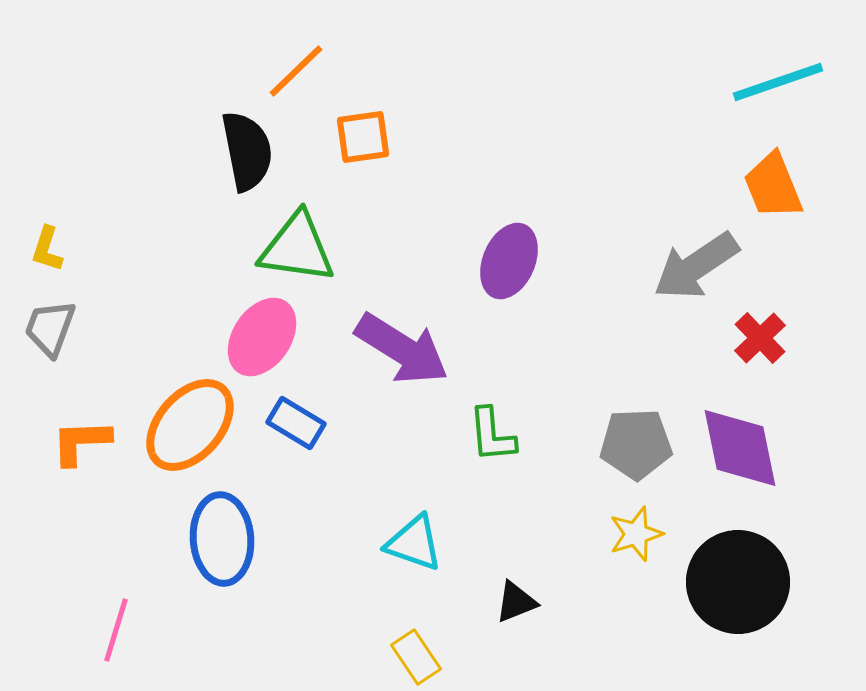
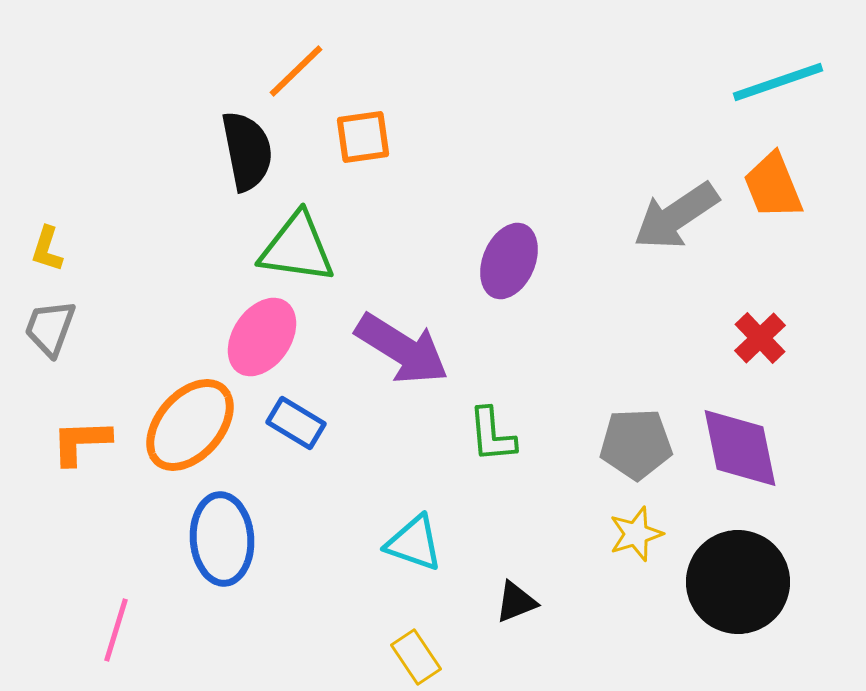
gray arrow: moved 20 px left, 50 px up
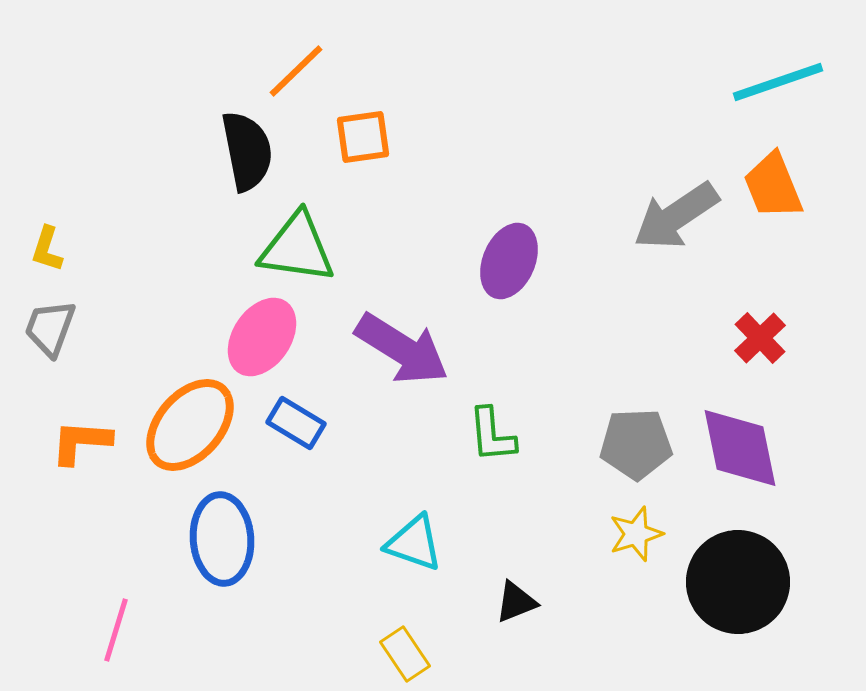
orange L-shape: rotated 6 degrees clockwise
yellow rectangle: moved 11 px left, 3 px up
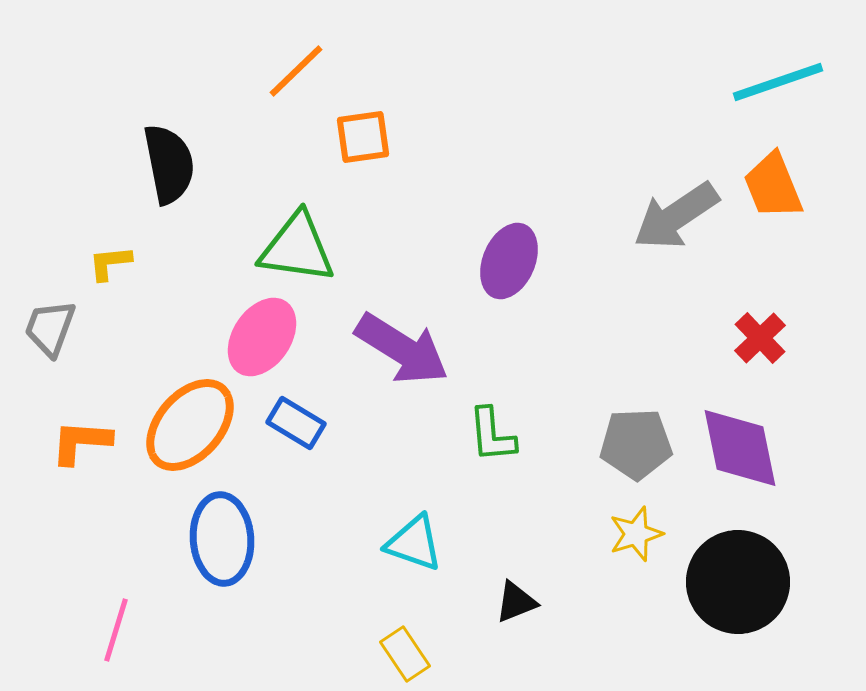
black semicircle: moved 78 px left, 13 px down
yellow L-shape: moved 63 px right, 14 px down; rotated 66 degrees clockwise
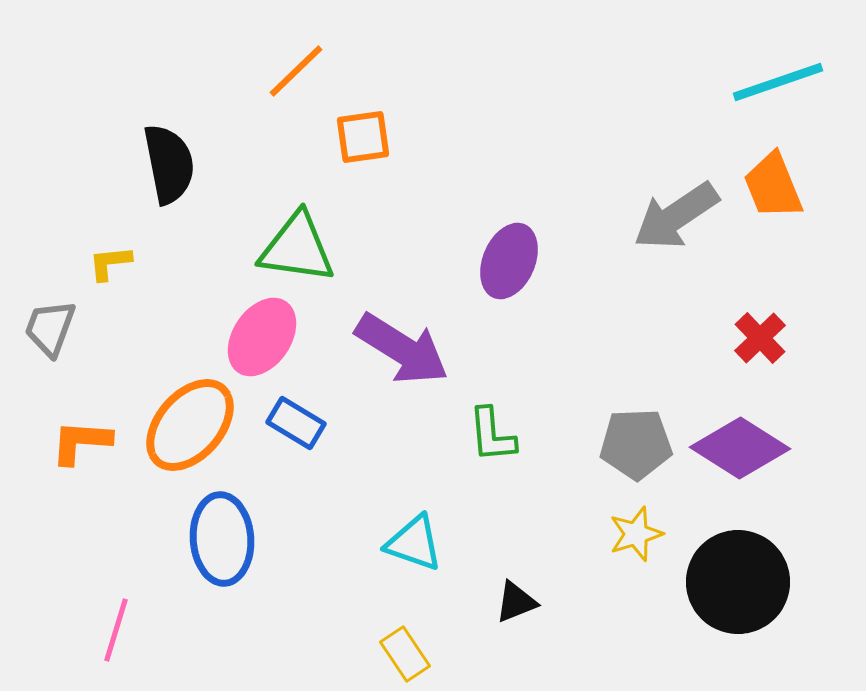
purple diamond: rotated 46 degrees counterclockwise
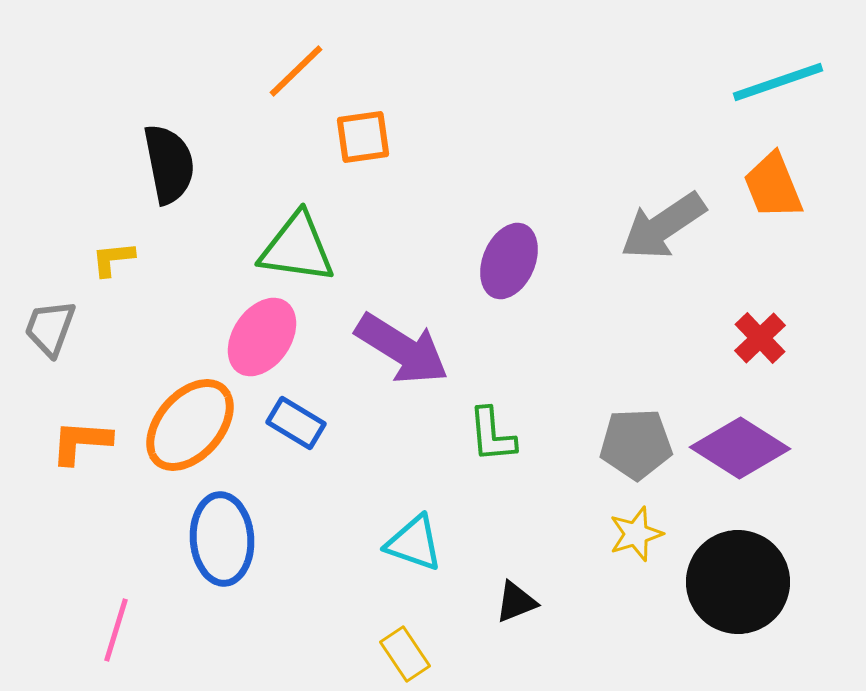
gray arrow: moved 13 px left, 10 px down
yellow L-shape: moved 3 px right, 4 px up
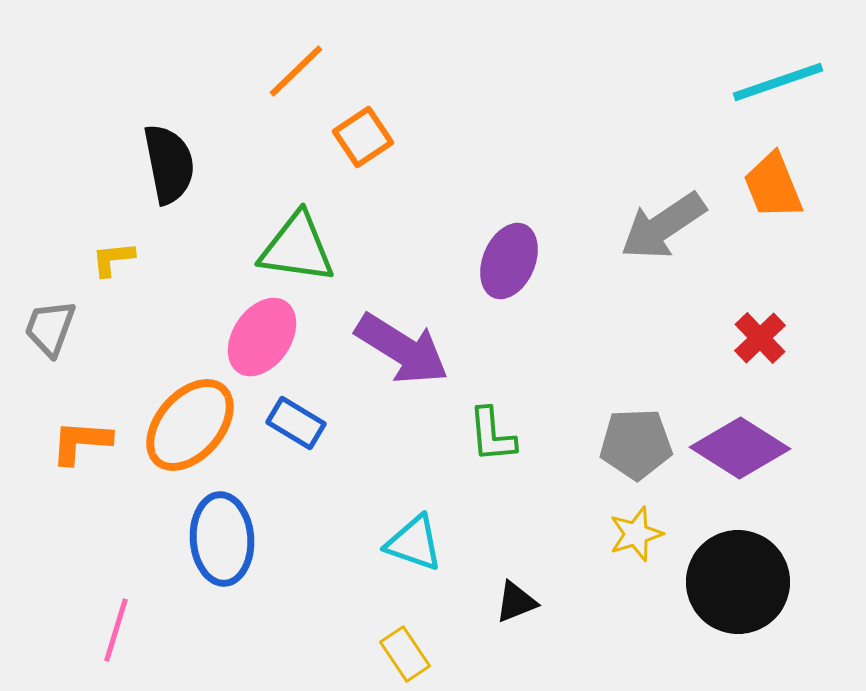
orange square: rotated 26 degrees counterclockwise
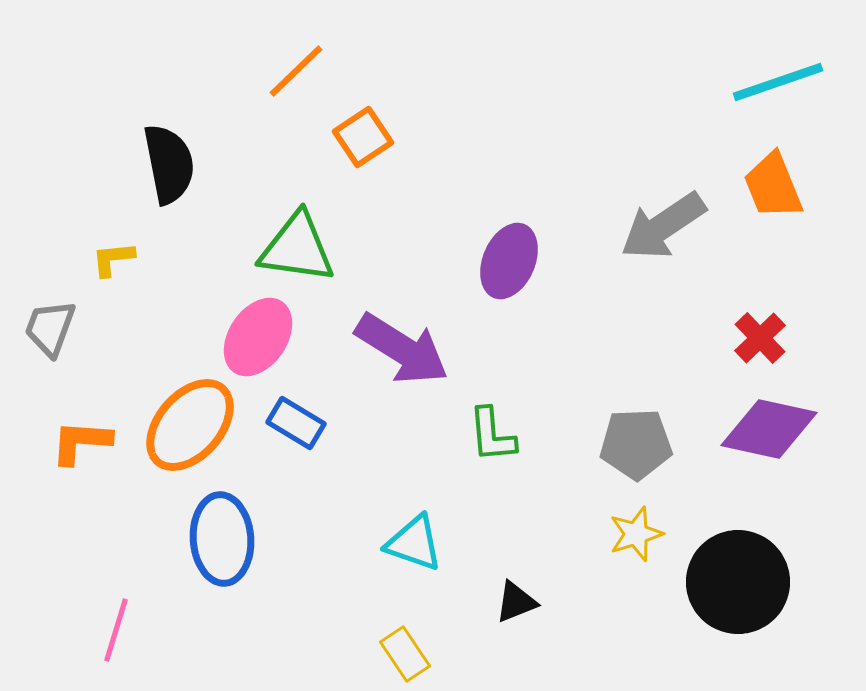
pink ellipse: moved 4 px left
purple diamond: moved 29 px right, 19 px up; rotated 20 degrees counterclockwise
